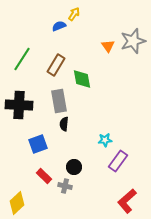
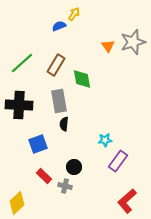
gray star: moved 1 px down
green line: moved 4 px down; rotated 15 degrees clockwise
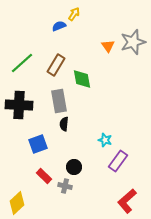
cyan star: rotated 24 degrees clockwise
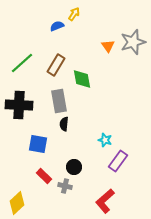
blue semicircle: moved 2 px left
blue square: rotated 30 degrees clockwise
red L-shape: moved 22 px left
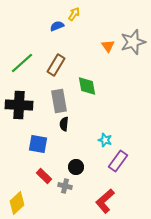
green diamond: moved 5 px right, 7 px down
black circle: moved 2 px right
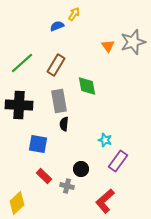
black circle: moved 5 px right, 2 px down
gray cross: moved 2 px right
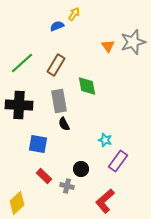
black semicircle: rotated 32 degrees counterclockwise
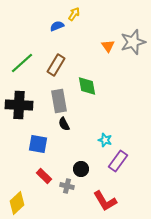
red L-shape: rotated 80 degrees counterclockwise
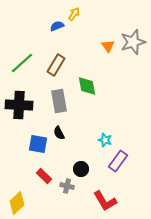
black semicircle: moved 5 px left, 9 px down
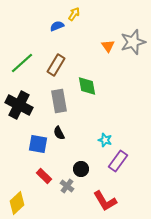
black cross: rotated 24 degrees clockwise
gray cross: rotated 24 degrees clockwise
